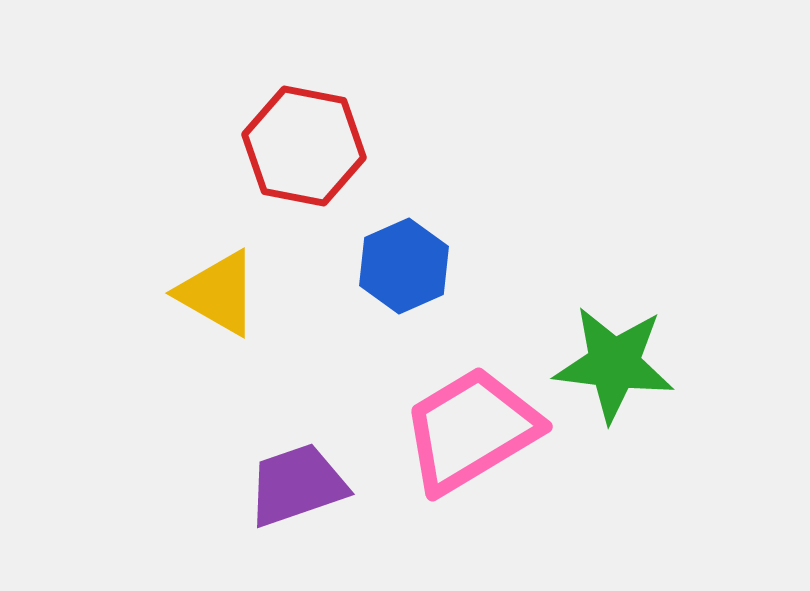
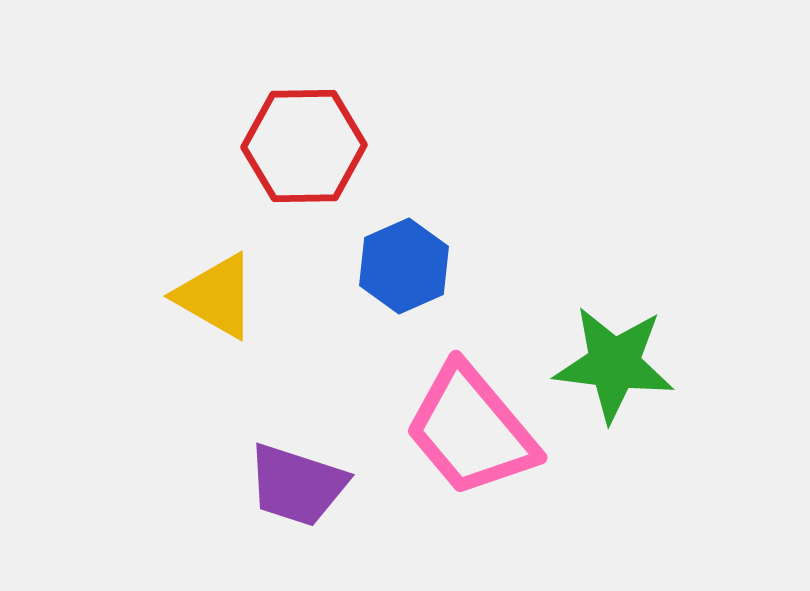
red hexagon: rotated 12 degrees counterclockwise
yellow triangle: moved 2 px left, 3 px down
pink trapezoid: rotated 99 degrees counterclockwise
purple trapezoid: rotated 143 degrees counterclockwise
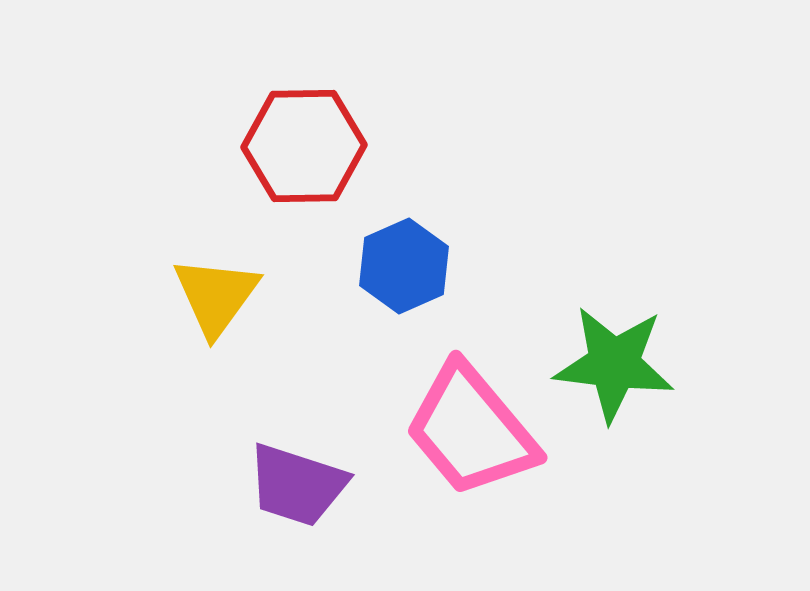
yellow triangle: rotated 36 degrees clockwise
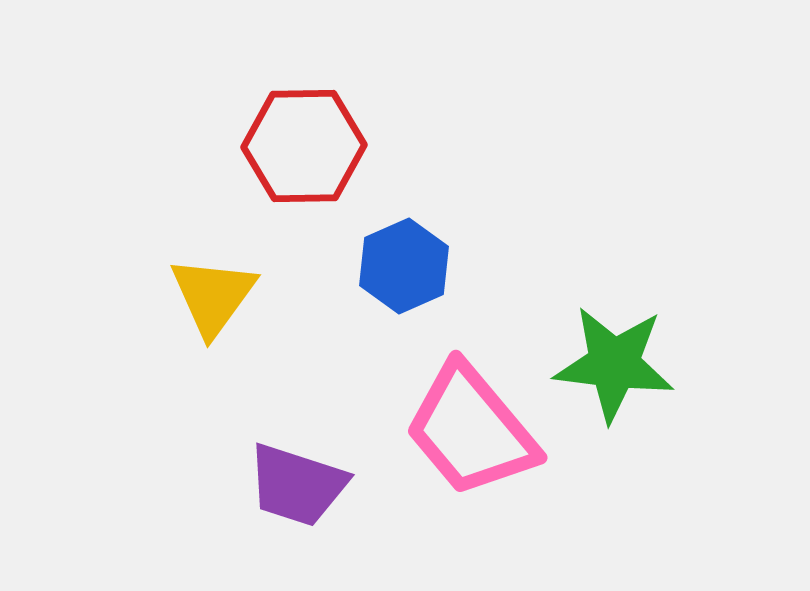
yellow triangle: moved 3 px left
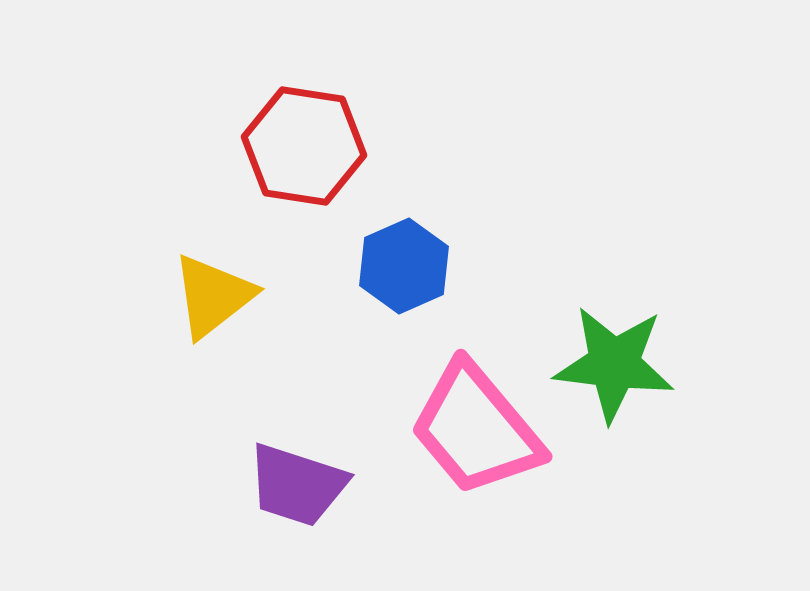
red hexagon: rotated 10 degrees clockwise
yellow triangle: rotated 16 degrees clockwise
pink trapezoid: moved 5 px right, 1 px up
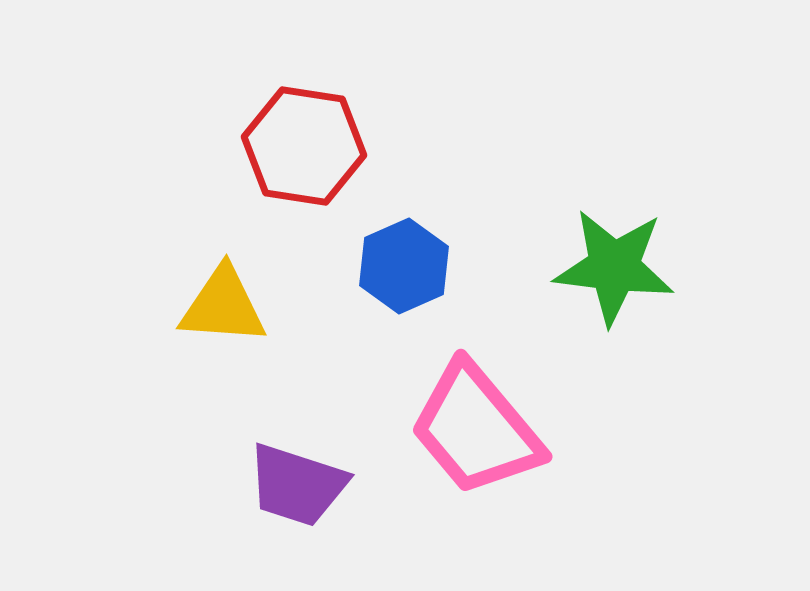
yellow triangle: moved 10 px right, 10 px down; rotated 42 degrees clockwise
green star: moved 97 px up
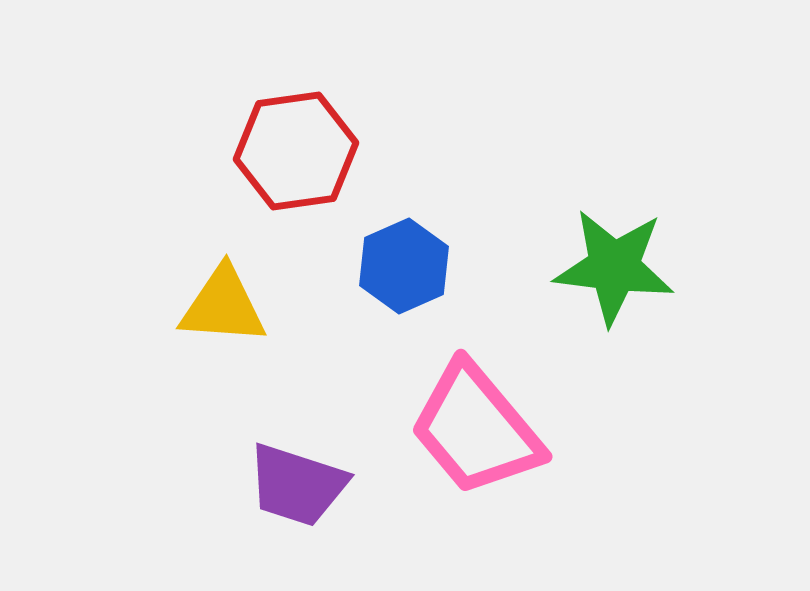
red hexagon: moved 8 px left, 5 px down; rotated 17 degrees counterclockwise
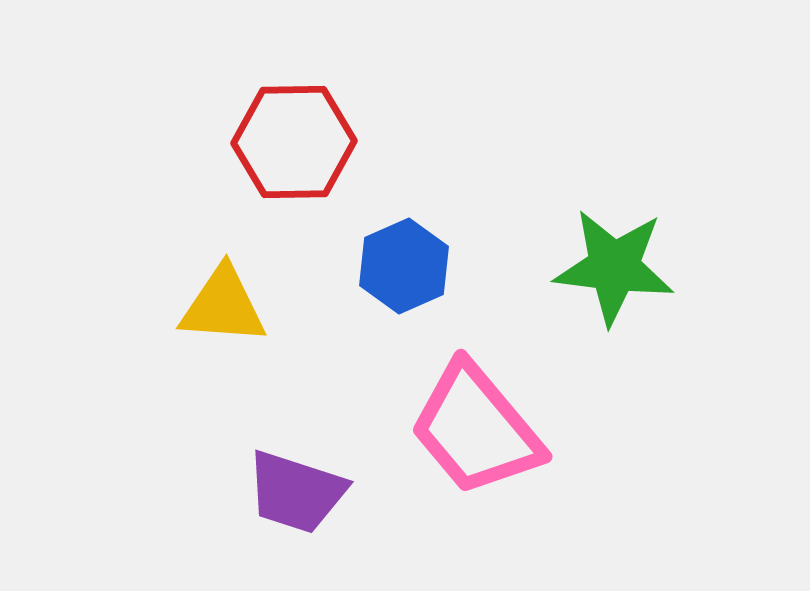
red hexagon: moved 2 px left, 9 px up; rotated 7 degrees clockwise
purple trapezoid: moved 1 px left, 7 px down
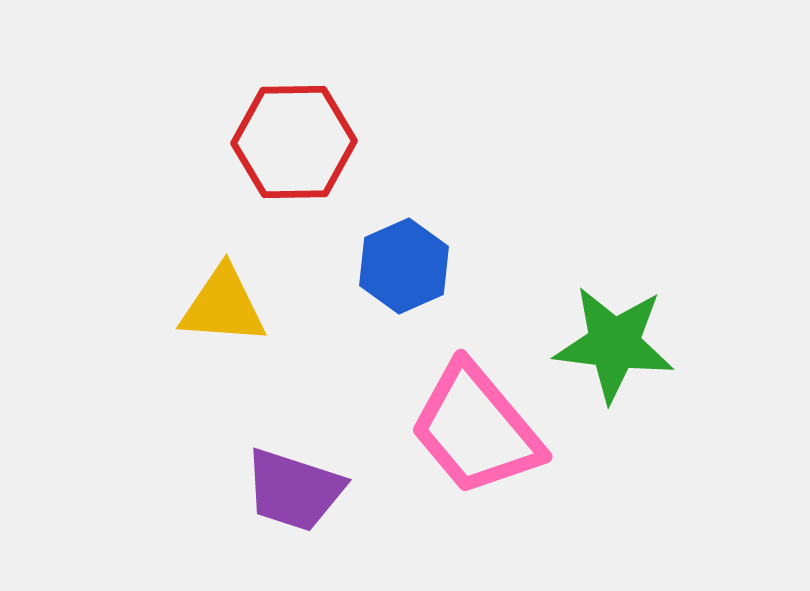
green star: moved 77 px down
purple trapezoid: moved 2 px left, 2 px up
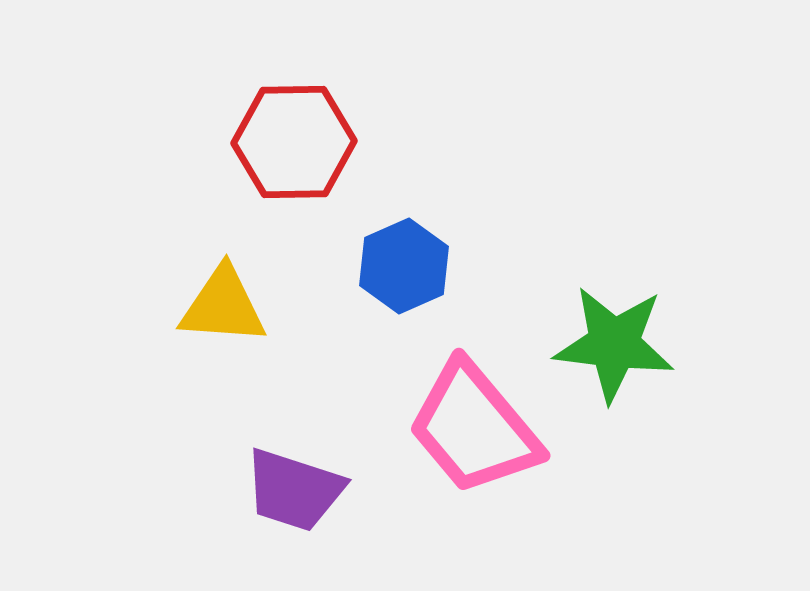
pink trapezoid: moved 2 px left, 1 px up
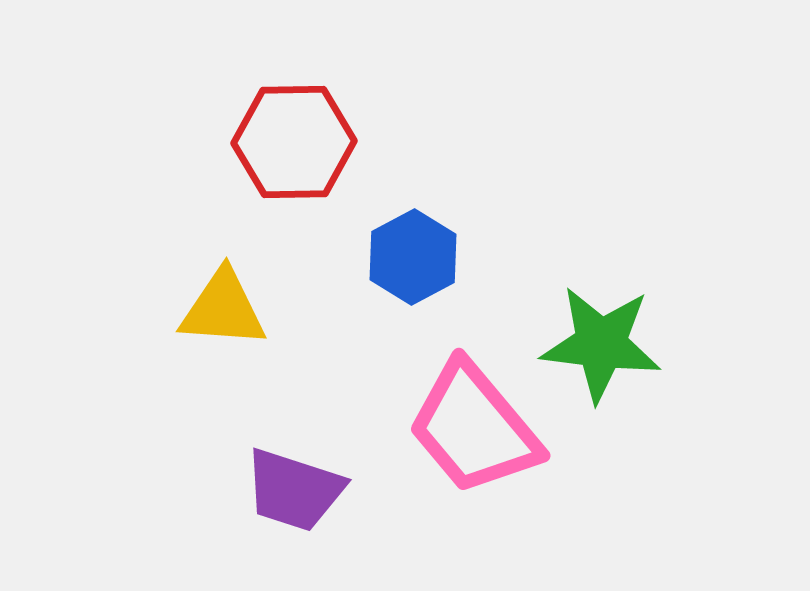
blue hexagon: moved 9 px right, 9 px up; rotated 4 degrees counterclockwise
yellow triangle: moved 3 px down
green star: moved 13 px left
